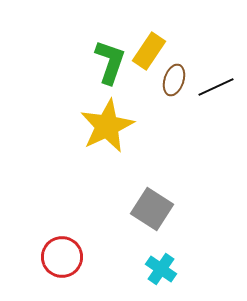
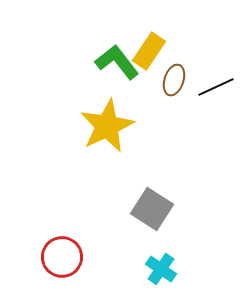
green L-shape: moved 7 px right; rotated 57 degrees counterclockwise
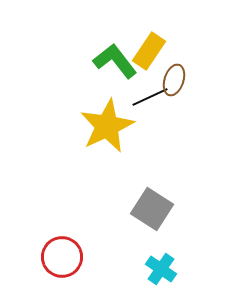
green L-shape: moved 2 px left, 1 px up
black line: moved 66 px left, 10 px down
